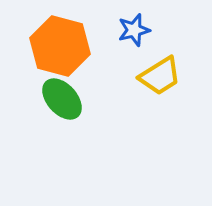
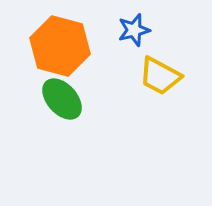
yellow trapezoid: rotated 60 degrees clockwise
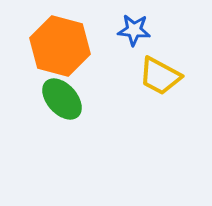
blue star: rotated 20 degrees clockwise
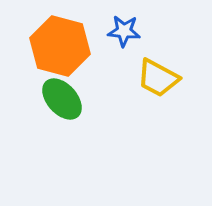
blue star: moved 10 px left, 1 px down
yellow trapezoid: moved 2 px left, 2 px down
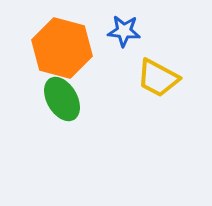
orange hexagon: moved 2 px right, 2 px down
green ellipse: rotated 12 degrees clockwise
